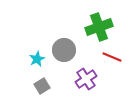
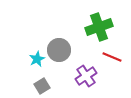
gray circle: moved 5 px left
purple cross: moved 3 px up
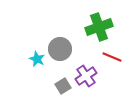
gray circle: moved 1 px right, 1 px up
cyan star: rotated 21 degrees counterclockwise
gray square: moved 21 px right
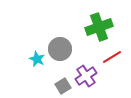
red line: rotated 54 degrees counterclockwise
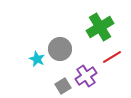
green cross: moved 1 px right; rotated 12 degrees counterclockwise
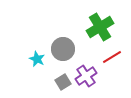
gray circle: moved 3 px right
gray square: moved 4 px up
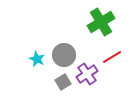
green cross: moved 1 px right, 5 px up
gray circle: moved 1 px right, 6 px down
purple cross: moved 1 px right, 2 px up
